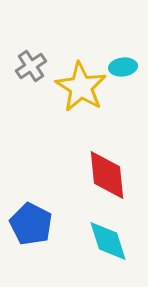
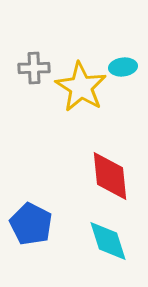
gray cross: moved 3 px right, 2 px down; rotated 32 degrees clockwise
red diamond: moved 3 px right, 1 px down
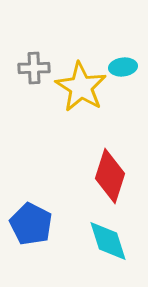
red diamond: rotated 24 degrees clockwise
